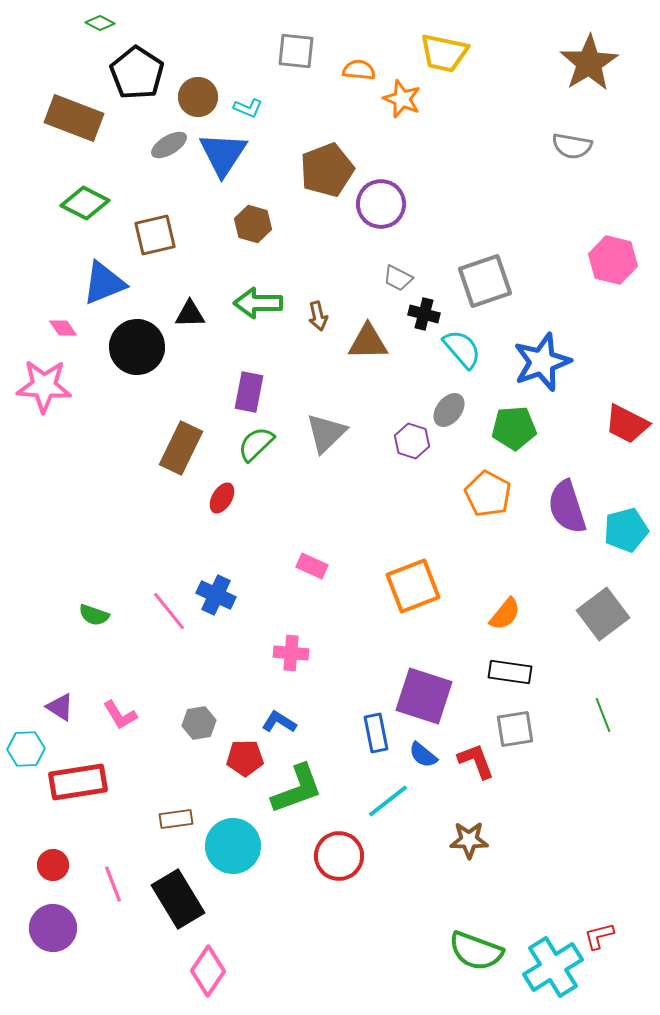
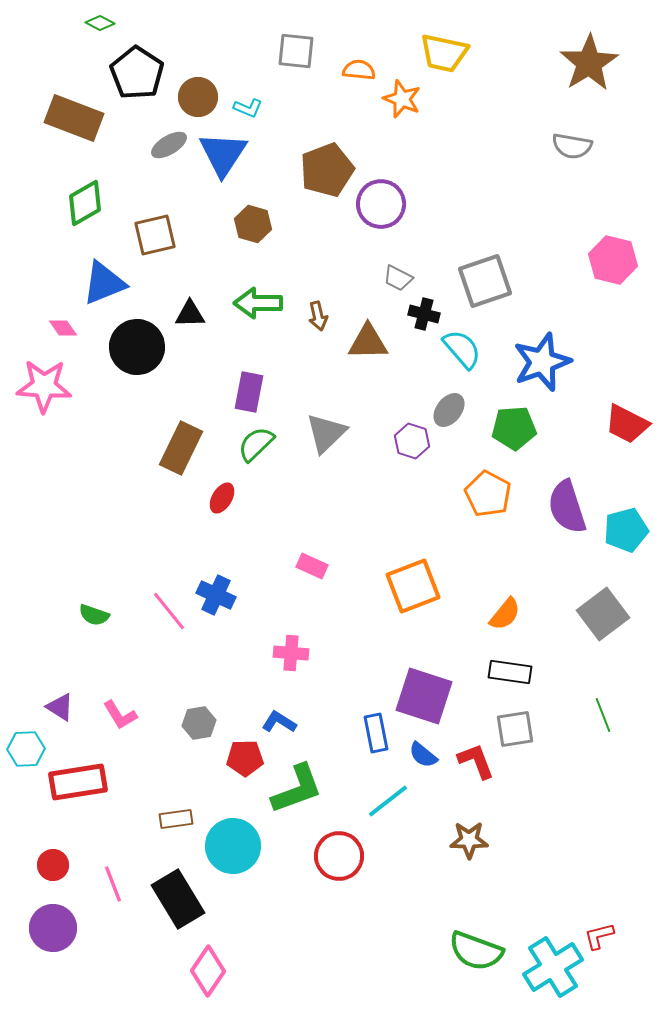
green diamond at (85, 203): rotated 57 degrees counterclockwise
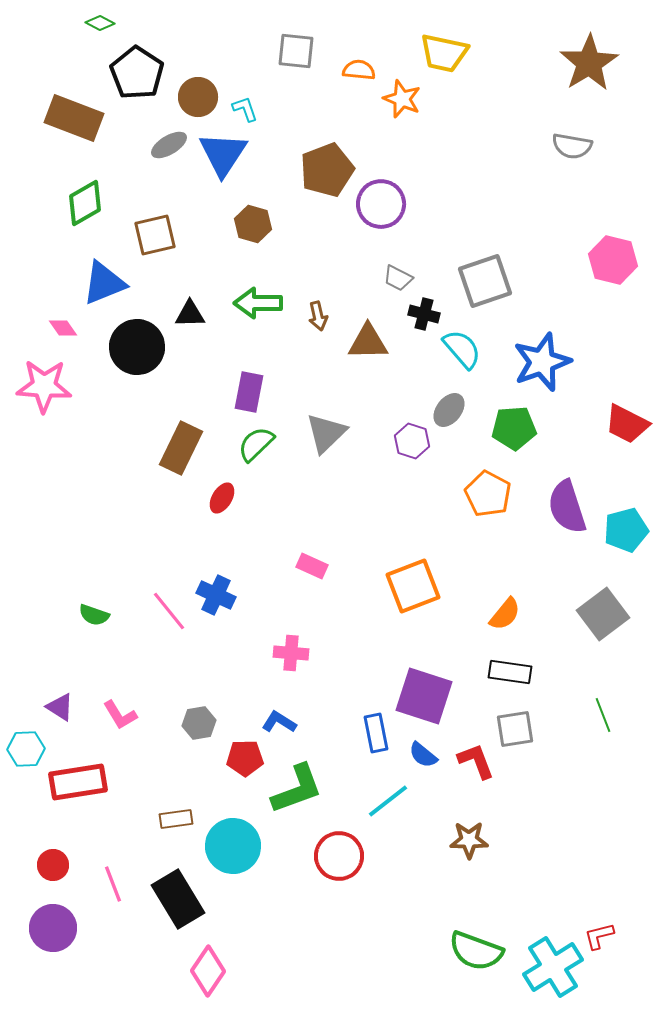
cyan L-shape at (248, 108): moved 3 px left, 1 px down; rotated 132 degrees counterclockwise
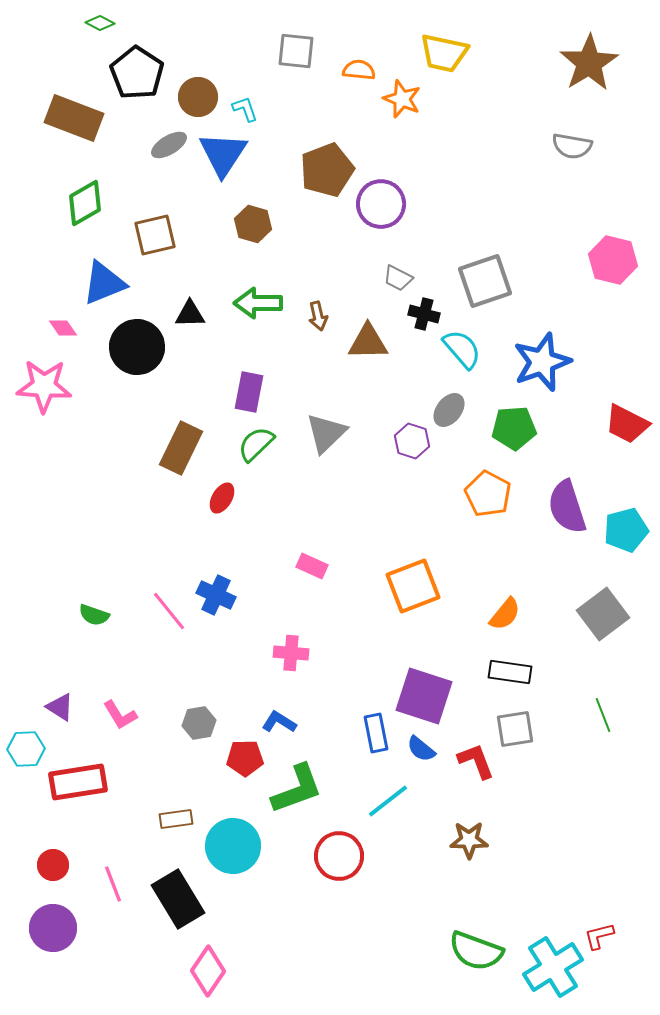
blue semicircle at (423, 755): moved 2 px left, 6 px up
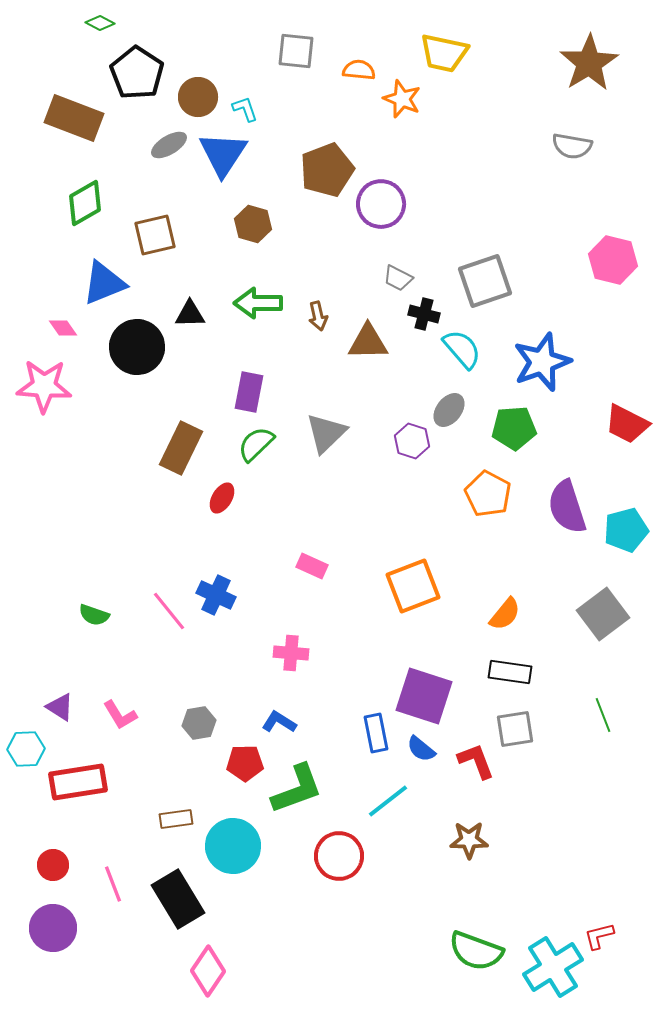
red pentagon at (245, 758): moved 5 px down
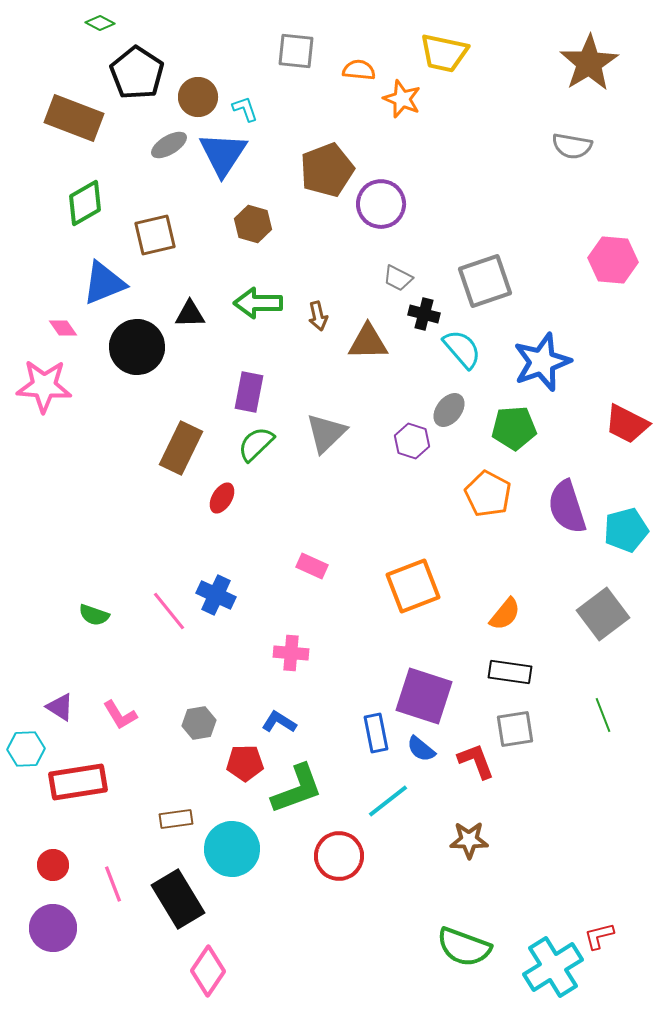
pink hexagon at (613, 260): rotated 9 degrees counterclockwise
cyan circle at (233, 846): moved 1 px left, 3 px down
green semicircle at (476, 951): moved 12 px left, 4 px up
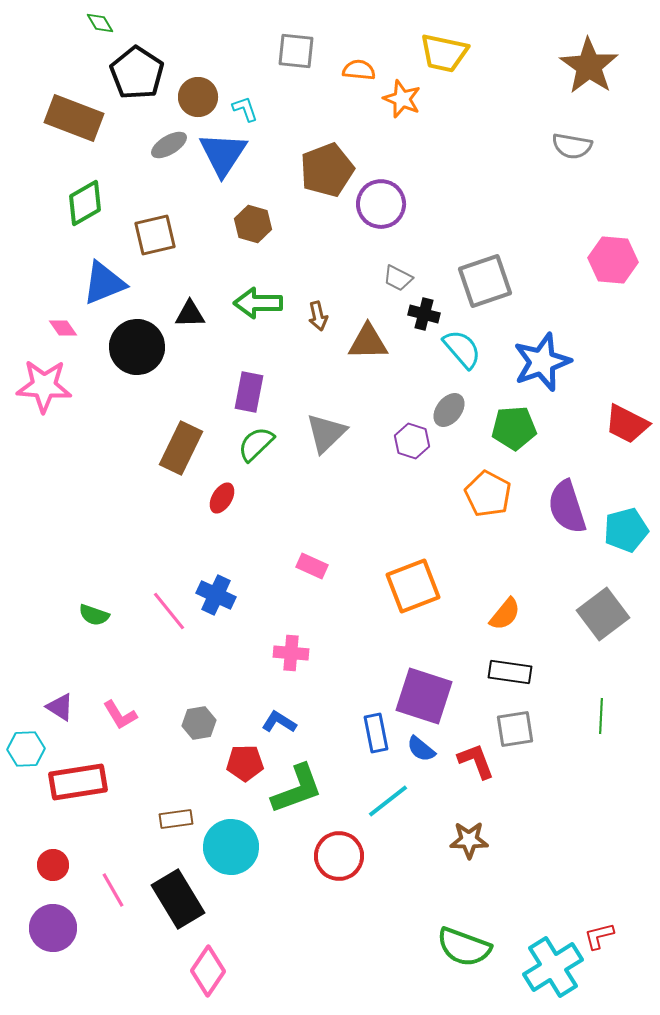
green diamond at (100, 23): rotated 32 degrees clockwise
brown star at (589, 63): moved 3 px down; rotated 6 degrees counterclockwise
green line at (603, 715): moved 2 px left, 1 px down; rotated 24 degrees clockwise
cyan circle at (232, 849): moved 1 px left, 2 px up
pink line at (113, 884): moved 6 px down; rotated 9 degrees counterclockwise
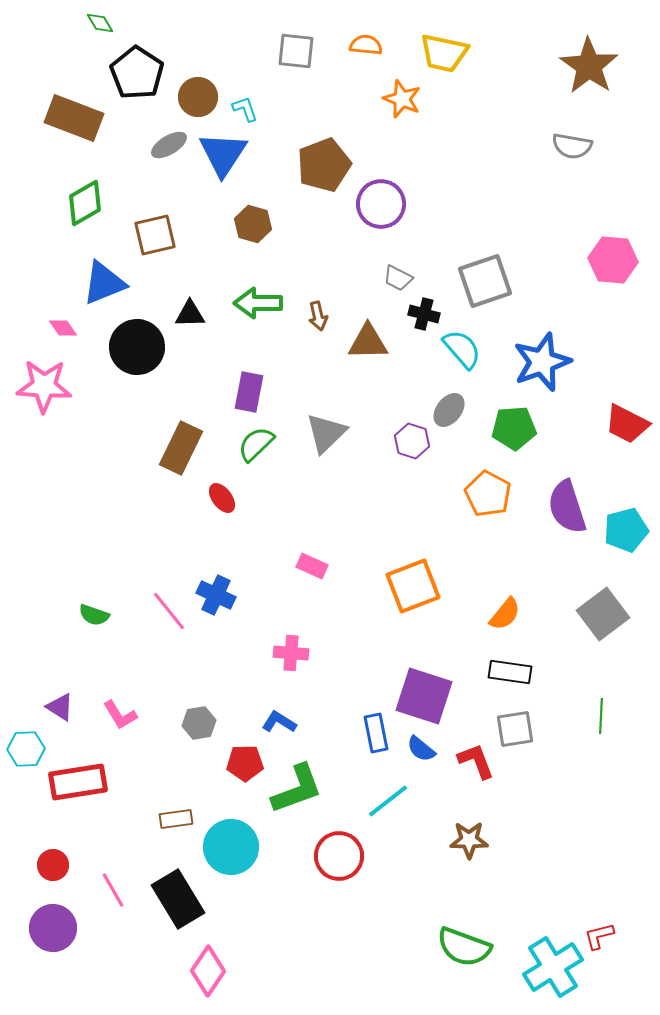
orange semicircle at (359, 70): moved 7 px right, 25 px up
brown pentagon at (327, 170): moved 3 px left, 5 px up
red ellipse at (222, 498): rotated 68 degrees counterclockwise
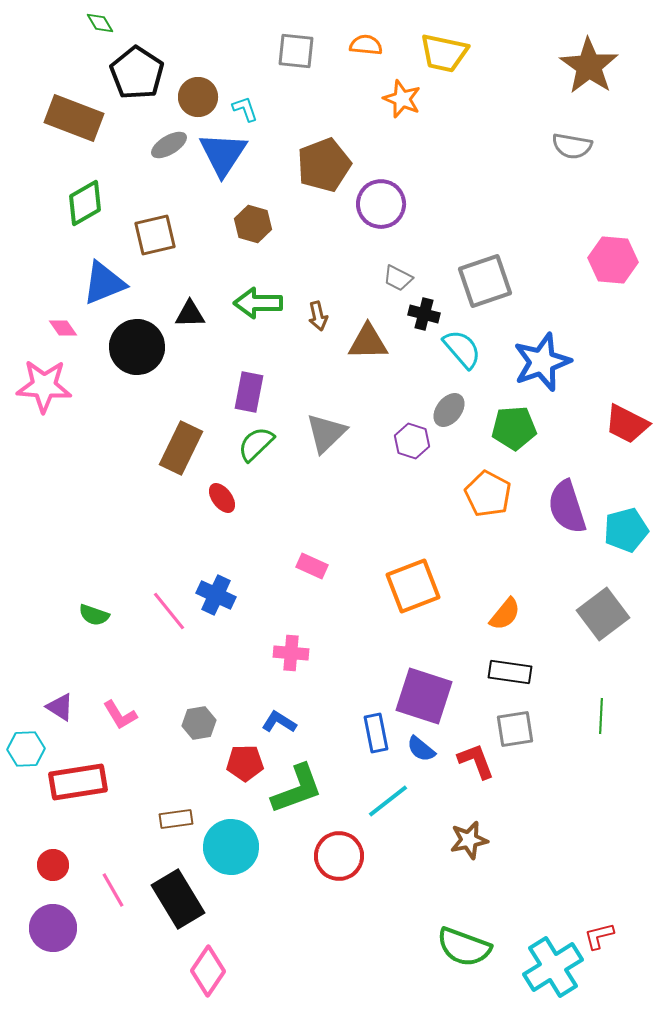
brown star at (469, 840): rotated 12 degrees counterclockwise
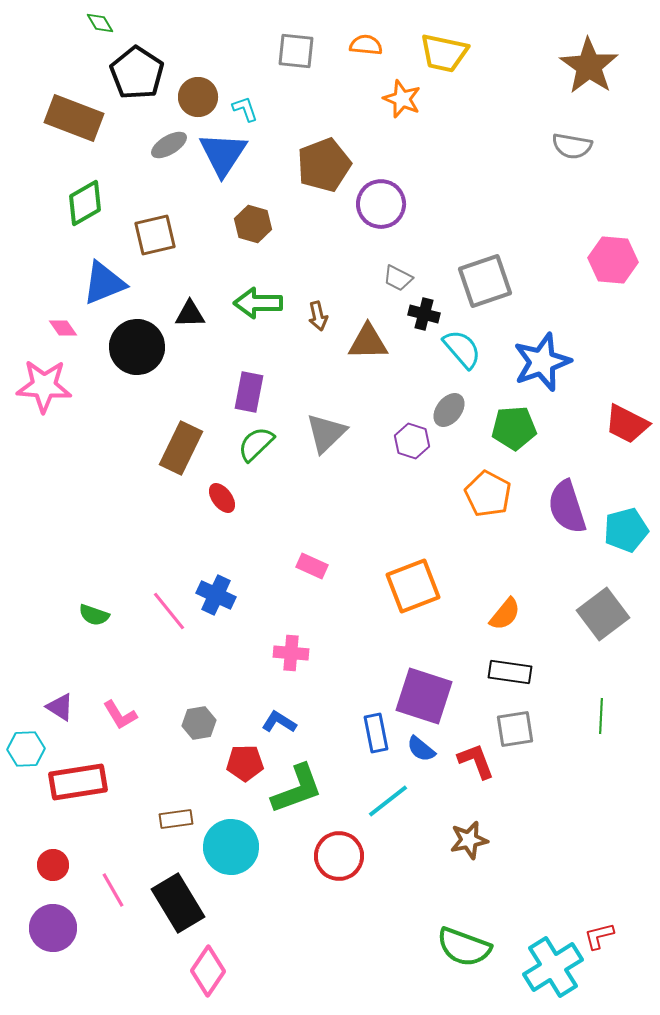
black rectangle at (178, 899): moved 4 px down
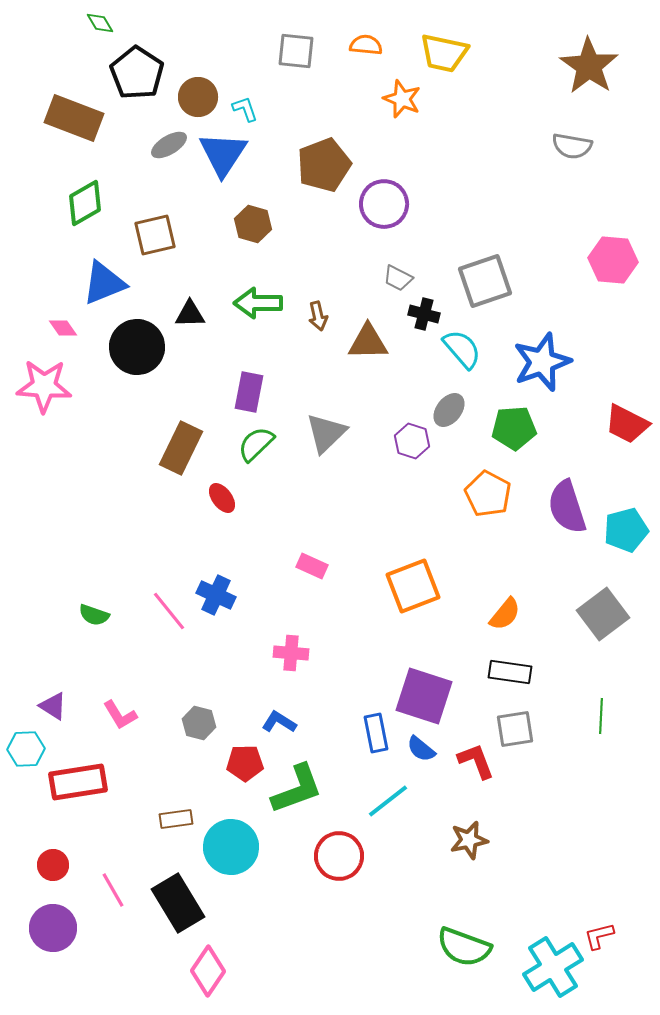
purple circle at (381, 204): moved 3 px right
purple triangle at (60, 707): moved 7 px left, 1 px up
gray hexagon at (199, 723): rotated 24 degrees clockwise
